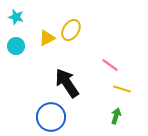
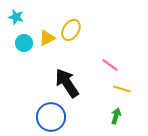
cyan circle: moved 8 px right, 3 px up
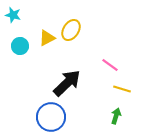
cyan star: moved 3 px left, 2 px up
cyan circle: moved 4 px left, 3 px down
black arrow: rotated 80 degrees clockwise
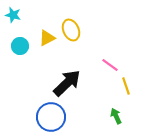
yellow ellipse: rotated 55 degrees counterclockwise
yellow line: moved 4 px right, 3 px up; rotated 54 degrees clockwise
green arrow: rotated 42 degrees counterclockwise
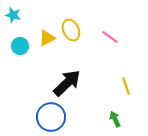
pink line: moved 28 px up
green arrow: moved 1 px left, 3 px down
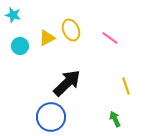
pink line: moved 1 px down
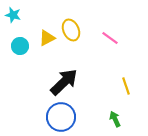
black arrow: moved 3 px left, 1 px up
blue circle: moved 10 px right
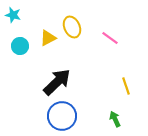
yellow ellipse: moved 1 px right, 3 px up
yellow triangle: moved 1 px right
black arrow: moved 7 px left
blue circle: moved 1 px right, 1 px up
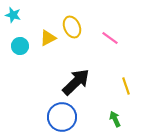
black arrow: moved 19 px right
blue circle: moved 1 px down
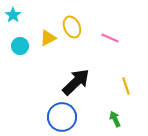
cyan star: rotated 21 degrees clockwise
pink line: rotated 12 degrees counterclockwise
